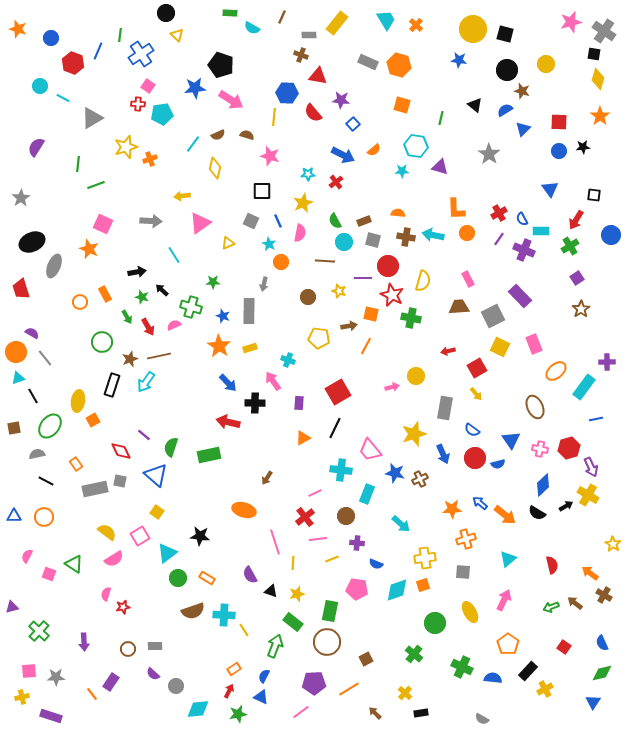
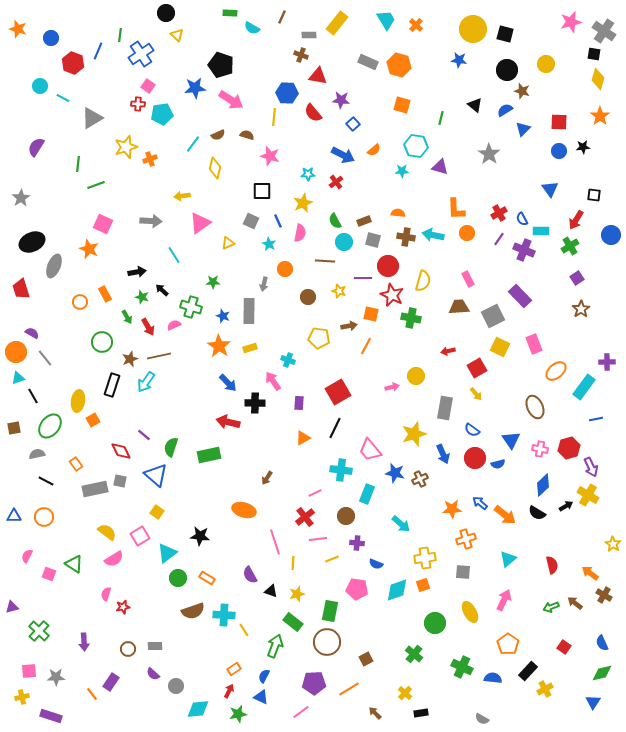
orange circle at (281, 262): moved 4 px right, 7 px down
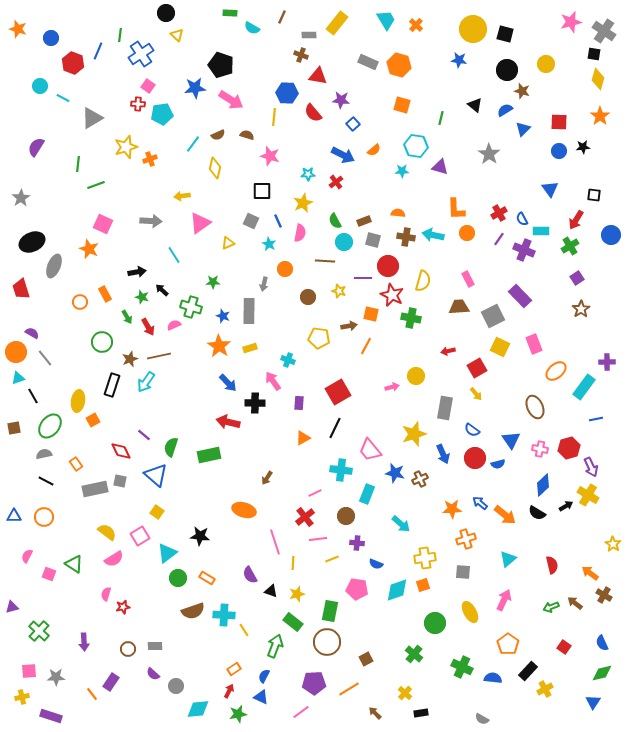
gray semicircle at (37, 454): moved 7 px right
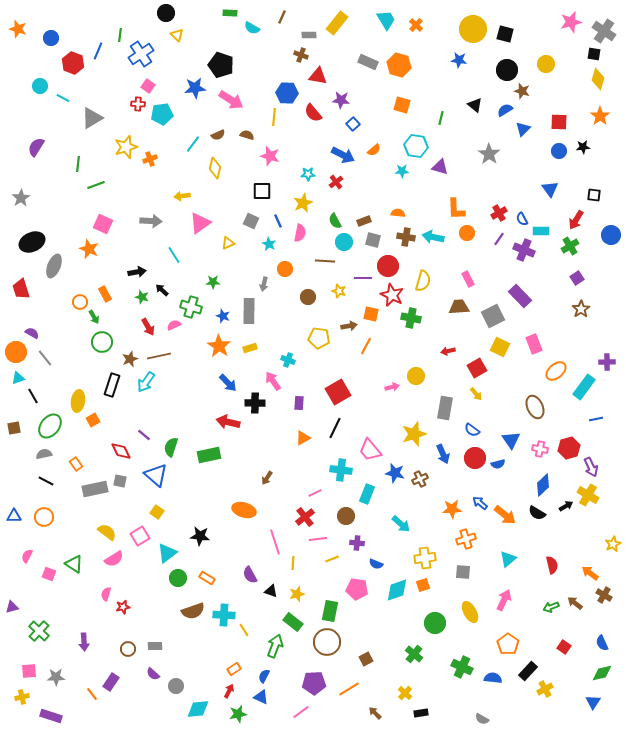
cyan arrow at (433, 235): moved 2 px down
green arrow at (127, 317): moved 33 px left
yellow star at (613, 544): rotated 14 degrees clockwise
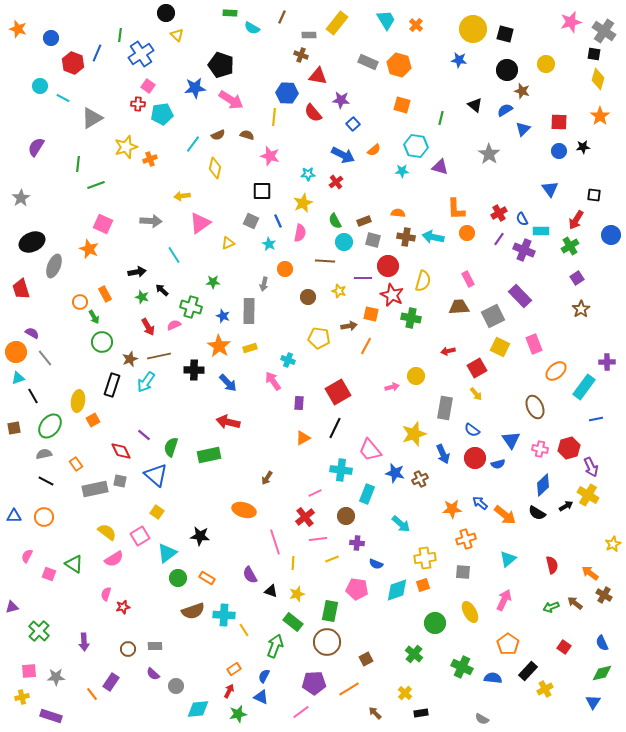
blue line at (98, 51): moved 1 px left, 2 px down
black cross at (255, 403): moved 61 px left, 33 px up
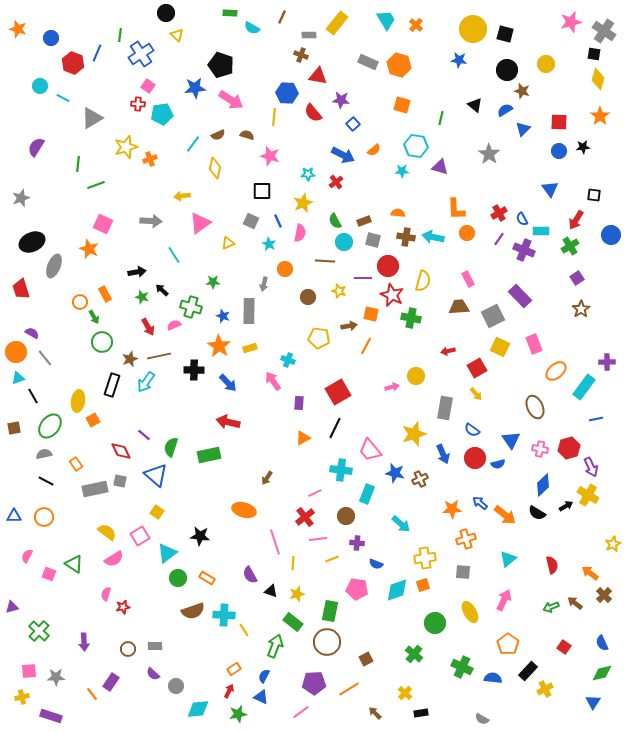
gray star at (21, 198): rotated 12 degrees clockwise
brown cross at (604, 595): rotated 14 degrees clockwise
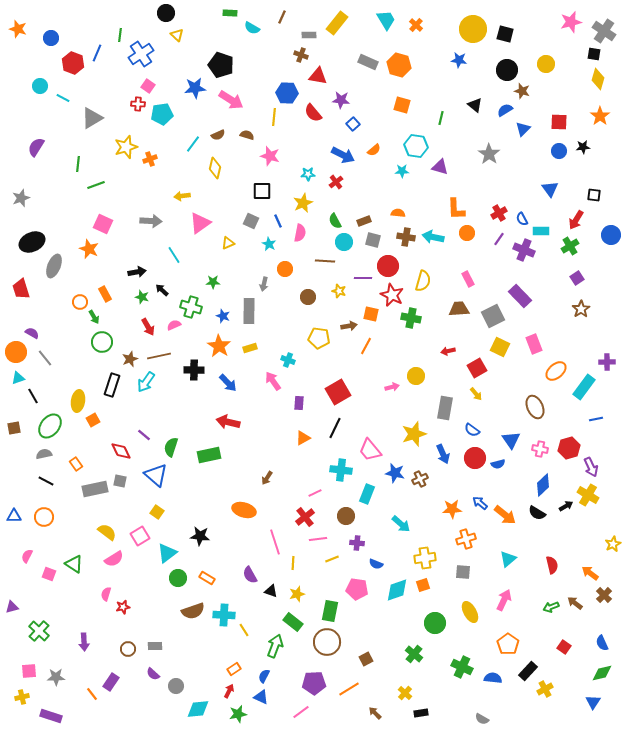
brown trapezoid at (459, 307): moved 2 px down
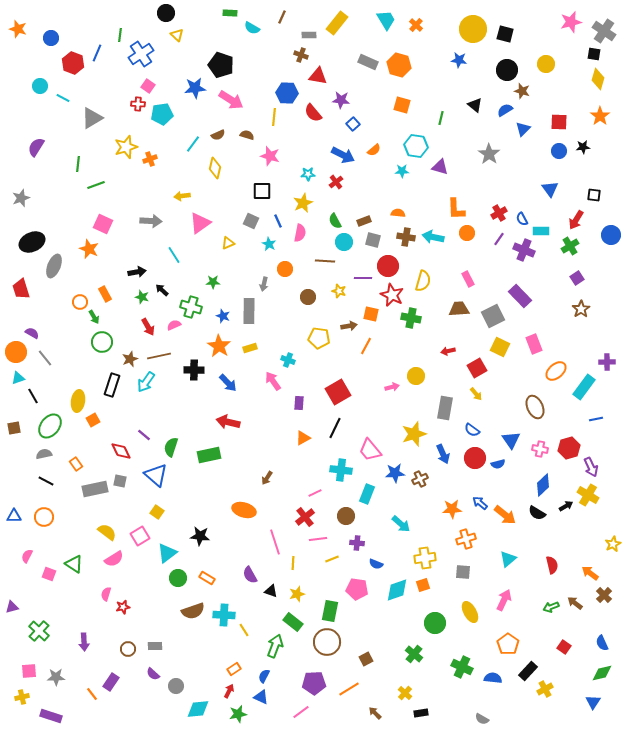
blue star at (395, 473): rotated 18 degrees counterclockwise
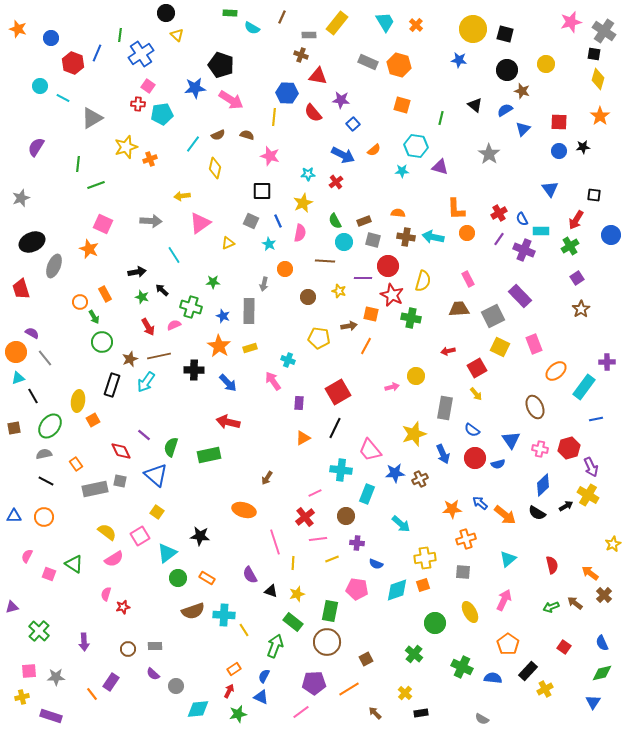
cyan trapezoid at (386, 20): moved 1 px left, 2 px down
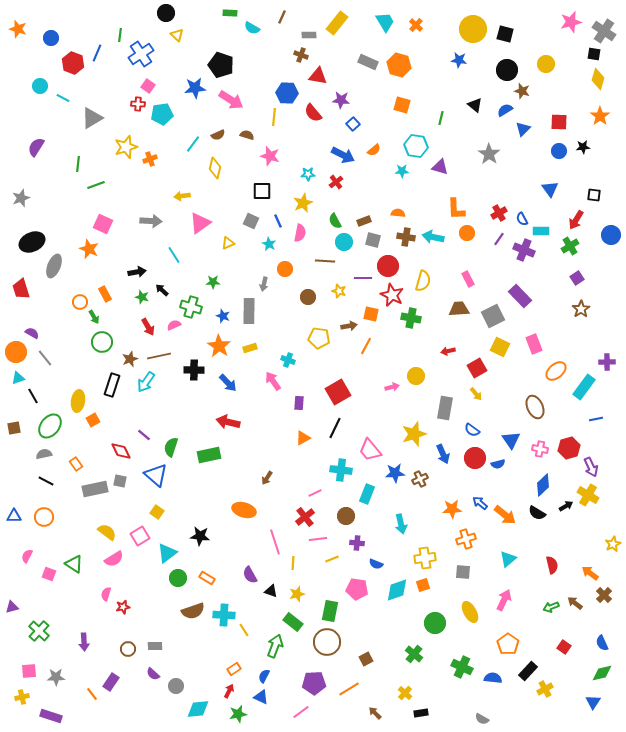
cyan arrow at (401, 524): rotated 36 degrees clockwise
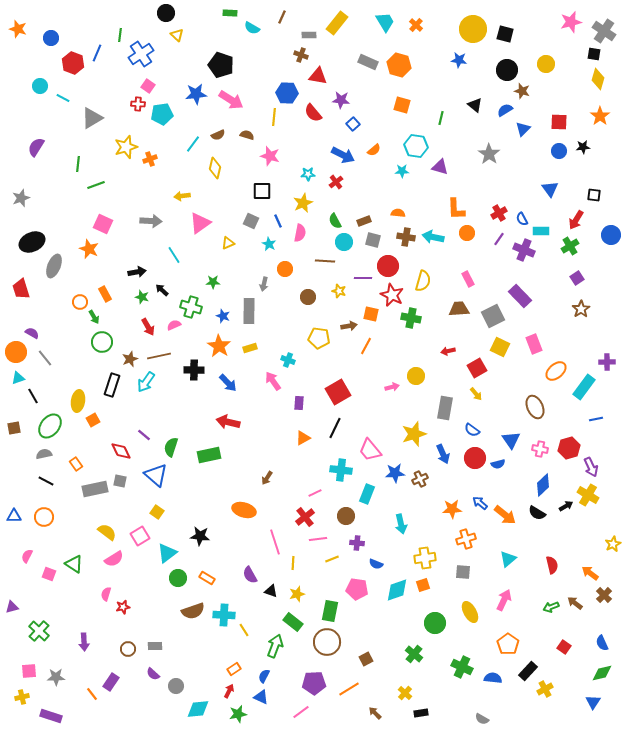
blue star at (195, 88): moved 1 px right, 6 px down
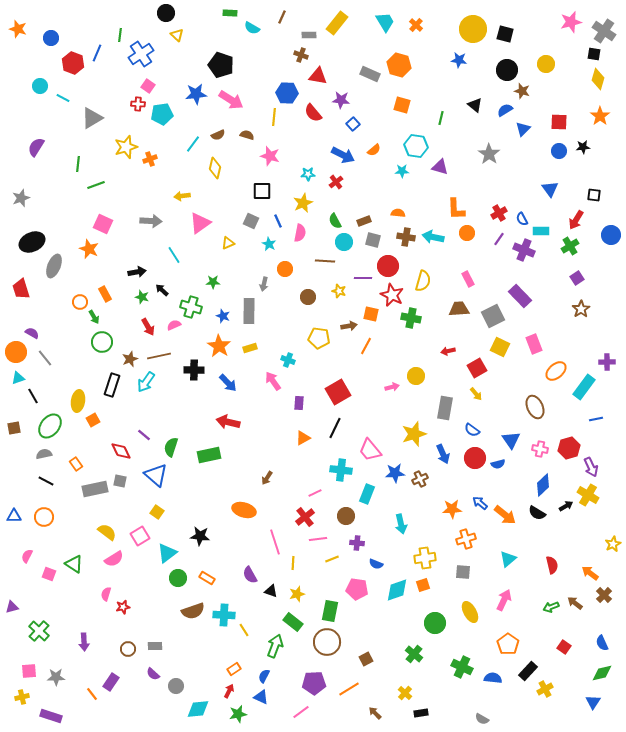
gray rectangle at (368, 62): moved 2 px right, 12 px down
